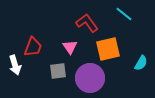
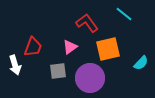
pink triangle: rotated 28 degrees clockwise
cyan semicircle: rotated 14 degrees clockwise
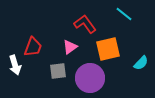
red L-shape: moved 2 px left, 1 px down
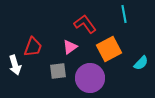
cyan line: rotated 42 degrees clockwise
orange square: moved 1 px right; rotated 15 degrees counterclockwise
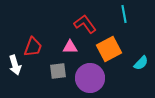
pink triangle: rotated 35 degrees clockwise
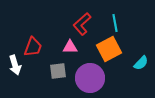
cyan line: moved 9 px left, 9 px down
red L-shape: moved 3 px left; rotated 95 degrees counterclockwise
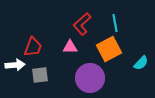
white arrow: rotated 78 degrees counterclockwise
gray square: moved 18 px left, 4 px down
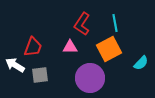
red L-shape: rotated 15 degrees counterclockwise
white arrow: rotated 144 degrees counterclockwise
